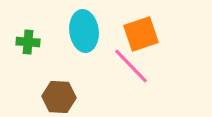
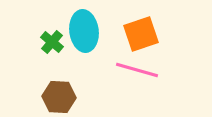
green cross: moved 24 px right; rotated 35 degrees clockwise
pink line: moved 6 px right, 4 px down; rotated 30 degrees counterclockwise
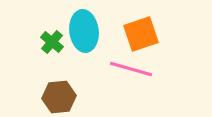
pink line: moved 6 px left, 1 px up
brown hexagon: rotated 8 degrees counterclockwise
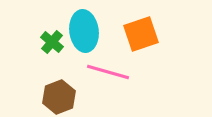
pink line: moved 23 px left, 3 px down
brown hexagon: rotated 16 degrees counterclockwise
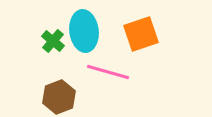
green cross: moved 1 px right, 1 px up
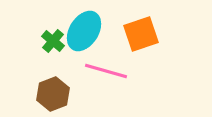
cyan ellipse: rotated 39 degrees clockwise
pink line: moved 2 px left, 1 px up
brown hexagon: moved 6 px left, 3 px up
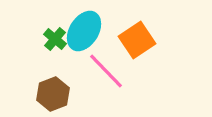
orange square: moved 4 px left, 6 px down; rotated 15 degrees counterclockwise
green cross: moved 2 px right, 2 px up
pink line: rotated 30 degrees clockwise
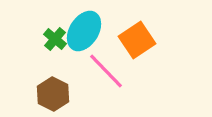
brown hexagon: rotated 12 degrees counterclockwise
